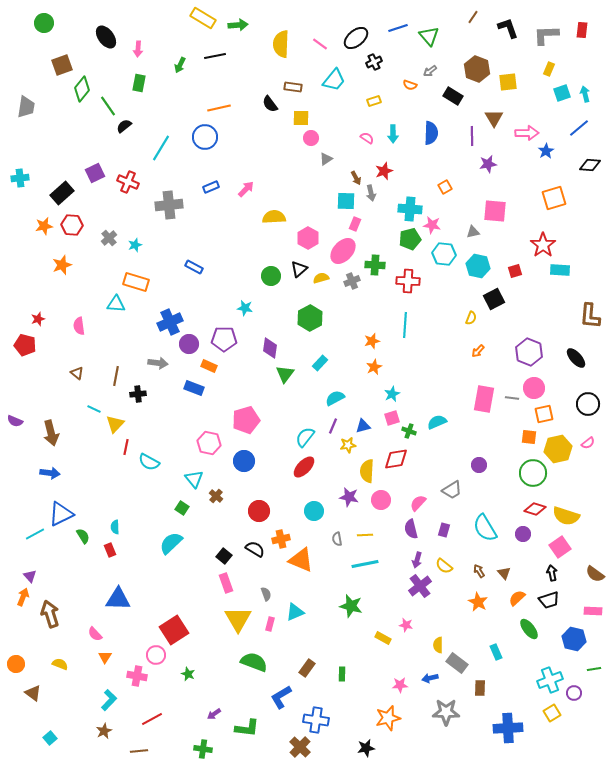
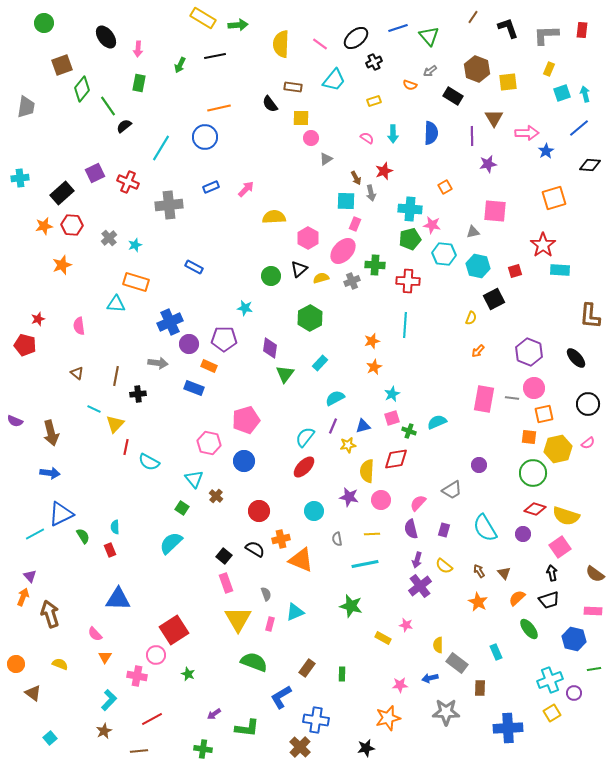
yellow line at (365, 535): moved 7 px right, 1 px up
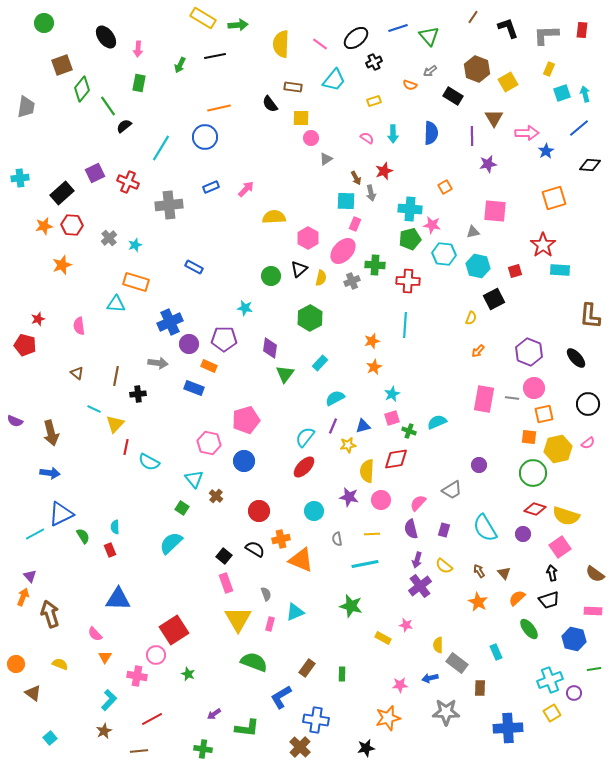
yellow square at (508, 82): rotated 24 degrees counterclockwise
yellow semicircle at (321, 278): rotated 119 degrees clockwise
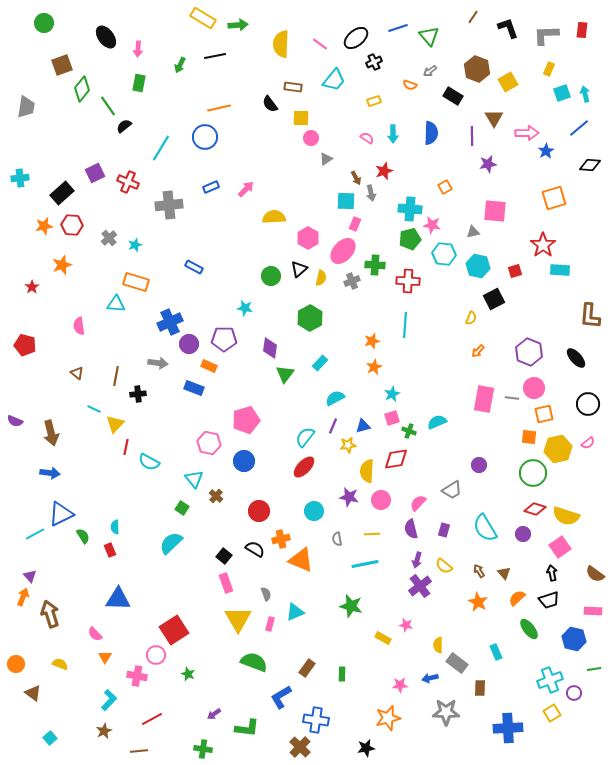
red star at (38, 319): moved 6 px left, 32 px up; rotated 16 degrees counterclockwise
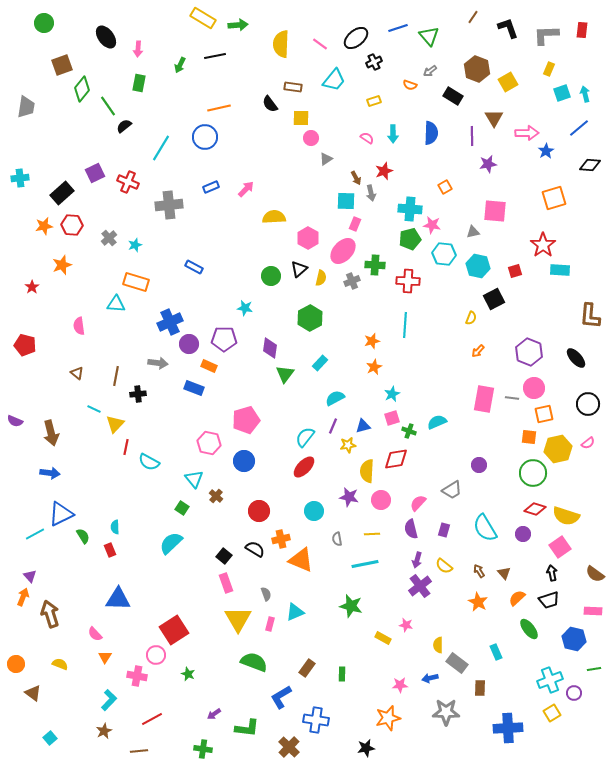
brown cross at (300, 747): moved 11 px left
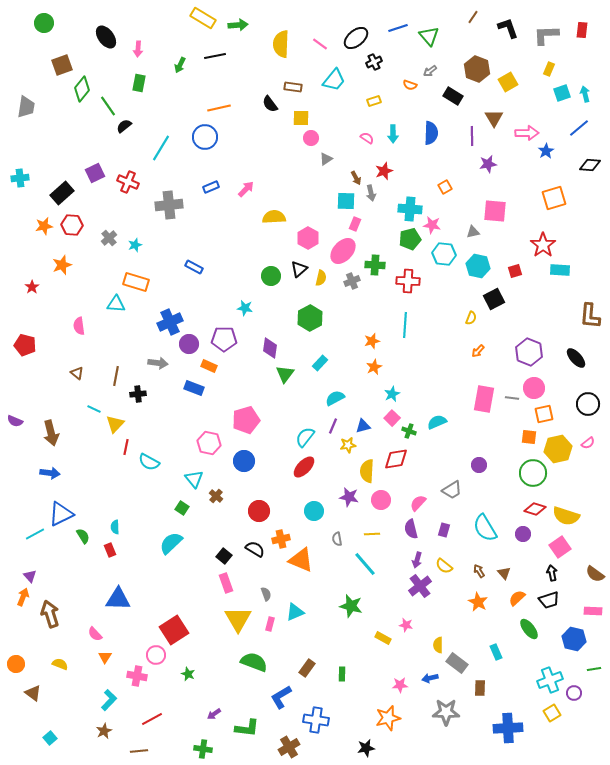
pink square at (392, 418): rotated 28 degrees counterclockwise
cyan line at (365, 564): rotated 60 degrees clockwise
brown cross at (289, 747): rotated 15 degrees clockwise
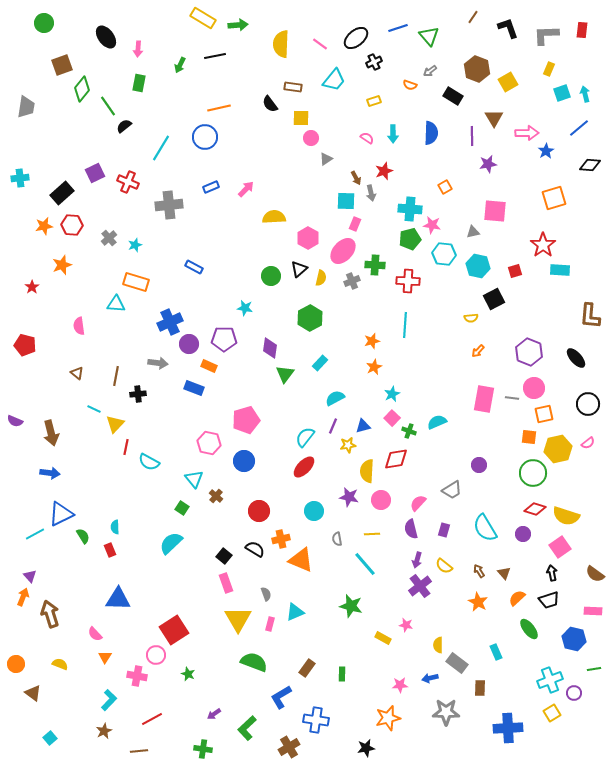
yellow semicircle at (471, 318): rotated 64 degrees clockwise
green L-shape at (247, 728): rotated 130 degrees clockwise
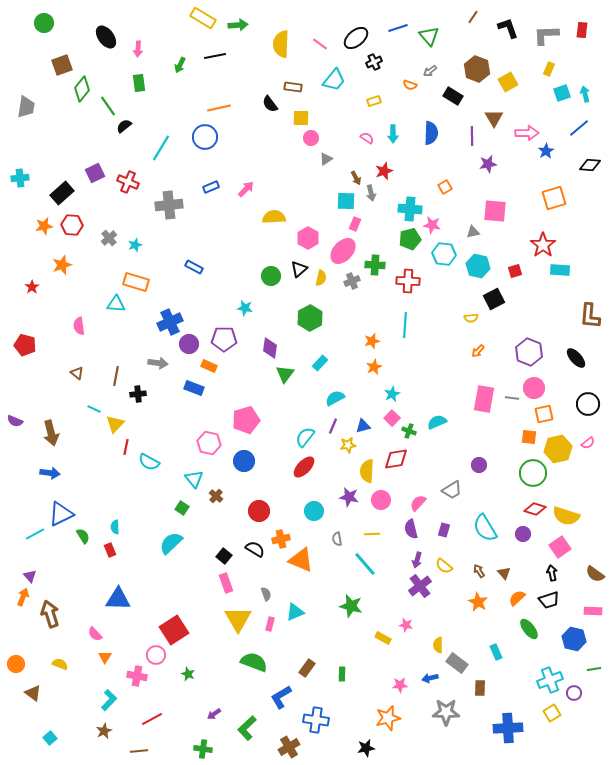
green rectangle at (139, 83): rotated 18 degrees counterclockwise
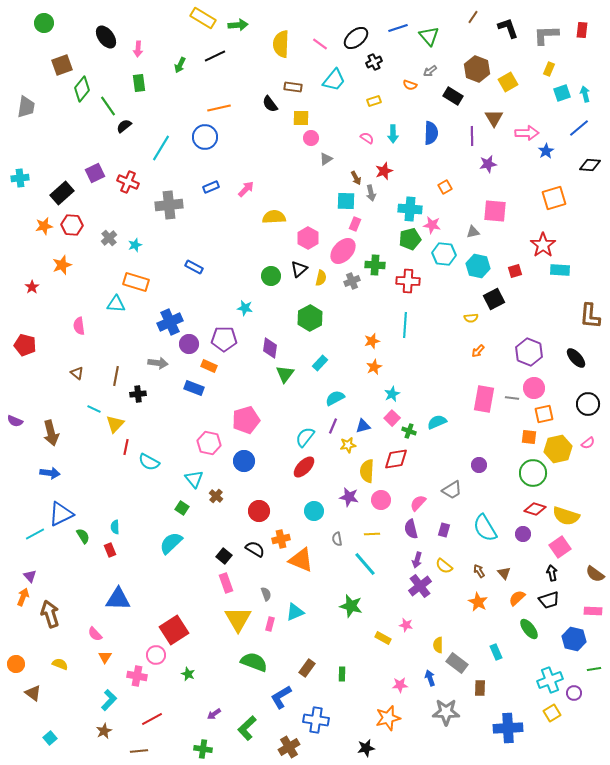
black line at (215, 56): rotated 15 degrees counterclockwise
blue arrow at (430, 678): rotated 84 degrees clockwise
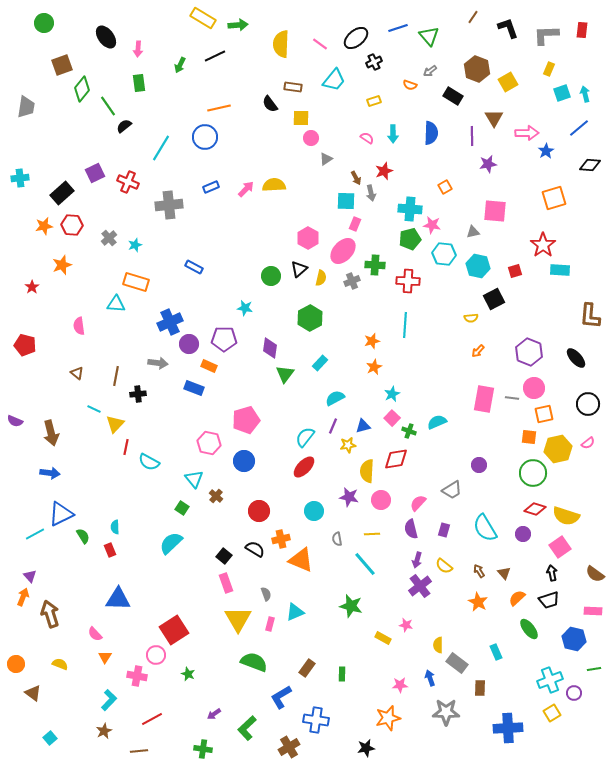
yellow semicircle at (274, 217): moved 32 px up
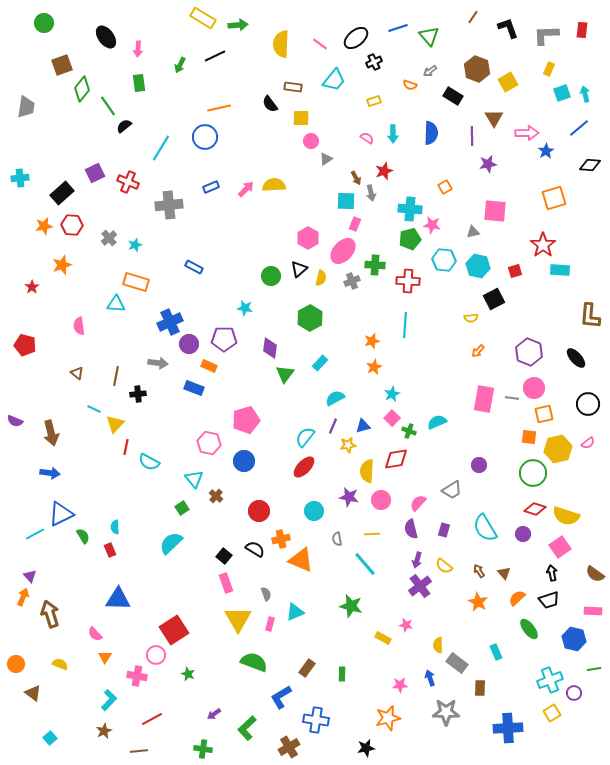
pink circle at (311, 138): moved 3 px down
cyan hexagon at (444, 254): moved 6 px down
green square at (182, 508): rotated 24 degrees clockwise
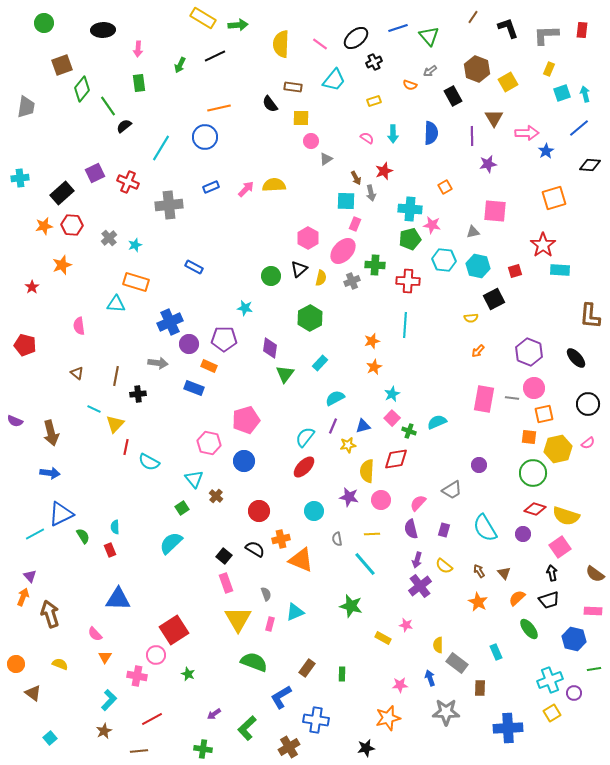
black ellipse at (106, 37): moved 3 px left, 7 px up; rotated 55 degrees counterclockwise
black rectangle at (453, 96): rotated 30 degrees clockwise
